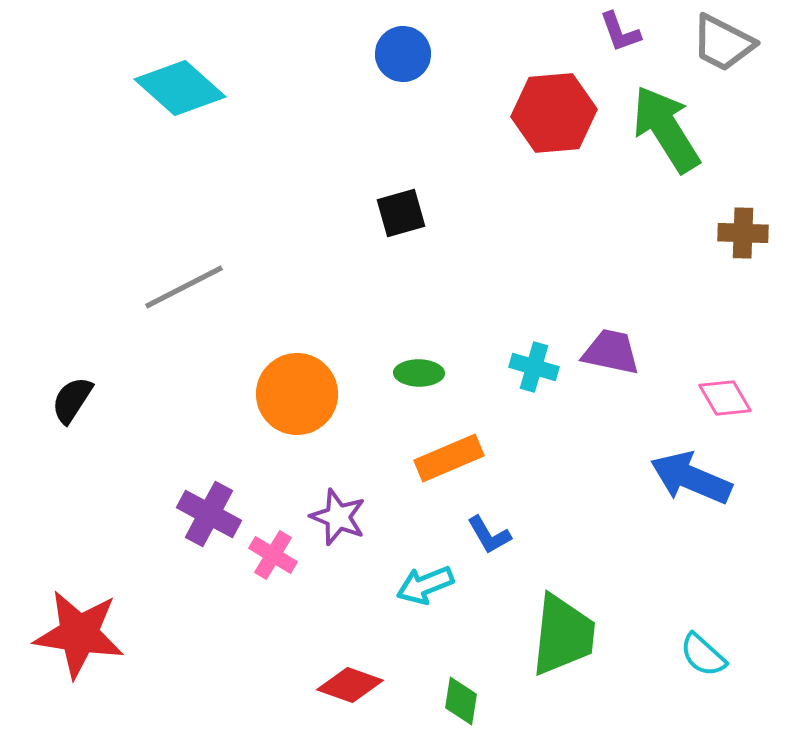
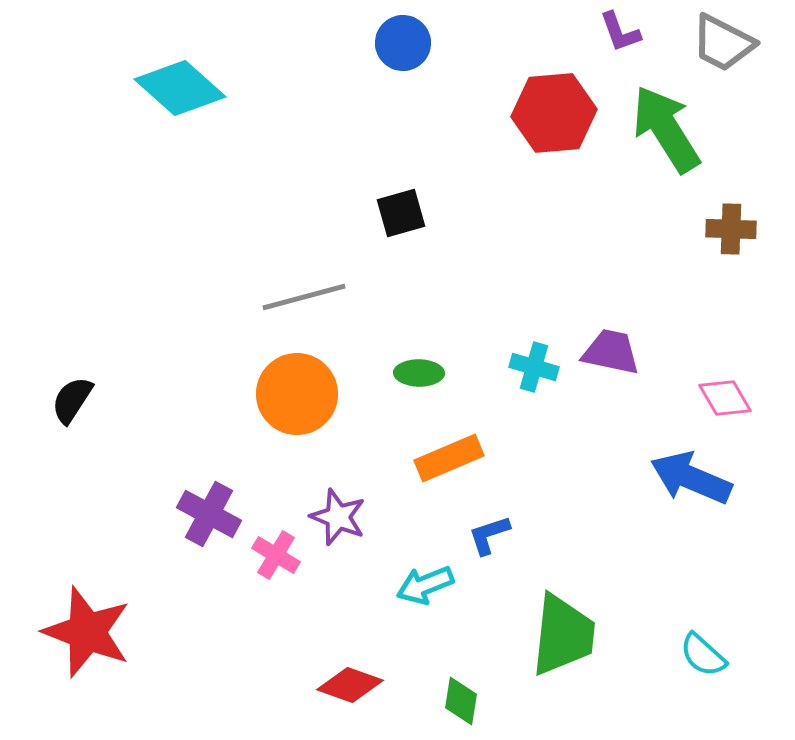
blue circle: moved 11 px up
brown cross: moved 12 px left, 4 px up
gray line: moved 120 px right, 10 px down; rotated 12 degrees clockwise
blue L-shape: rotated 102 degrees clockwise
pink cross: moved 3 px right
red star: moved 8 px right, 2 px up; rotated 12 degrees clockwise
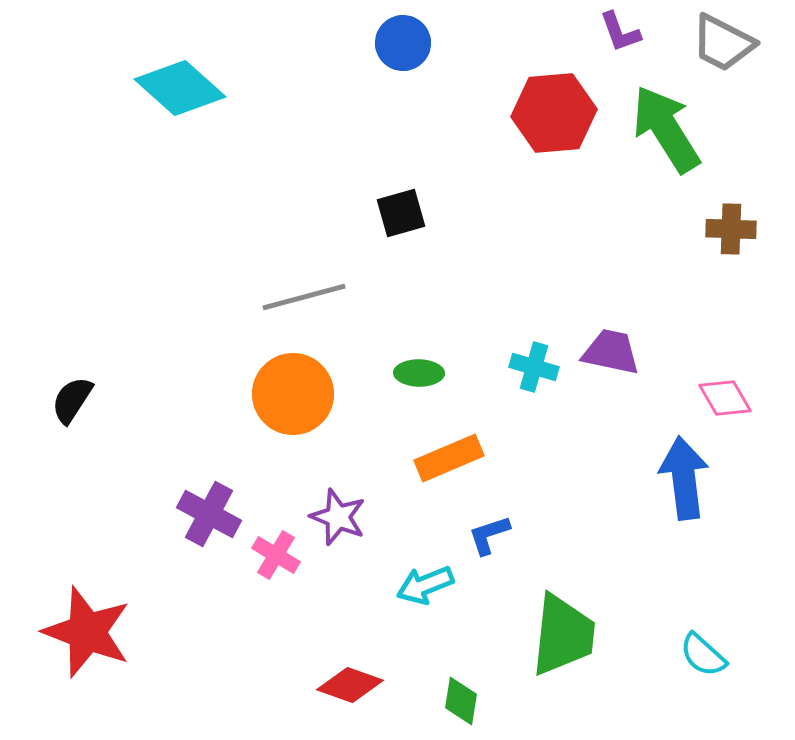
orange circle: moved 4 px left
blue arrow: moved 7 px left; rotated 60 degrees clockwise
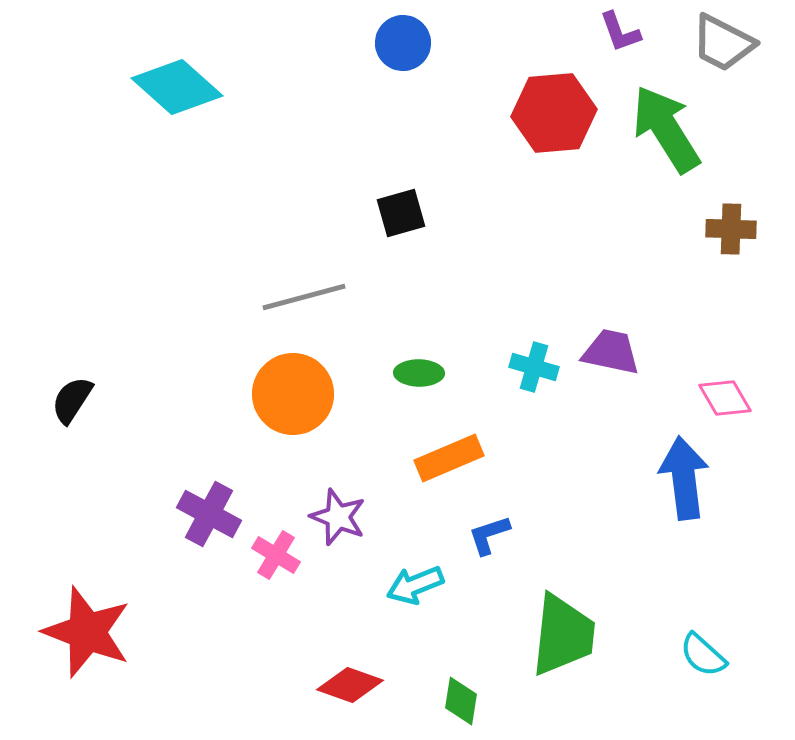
cyan diamond: moved 3 px left, 1 px up
cyan arrow: moved 10 px left
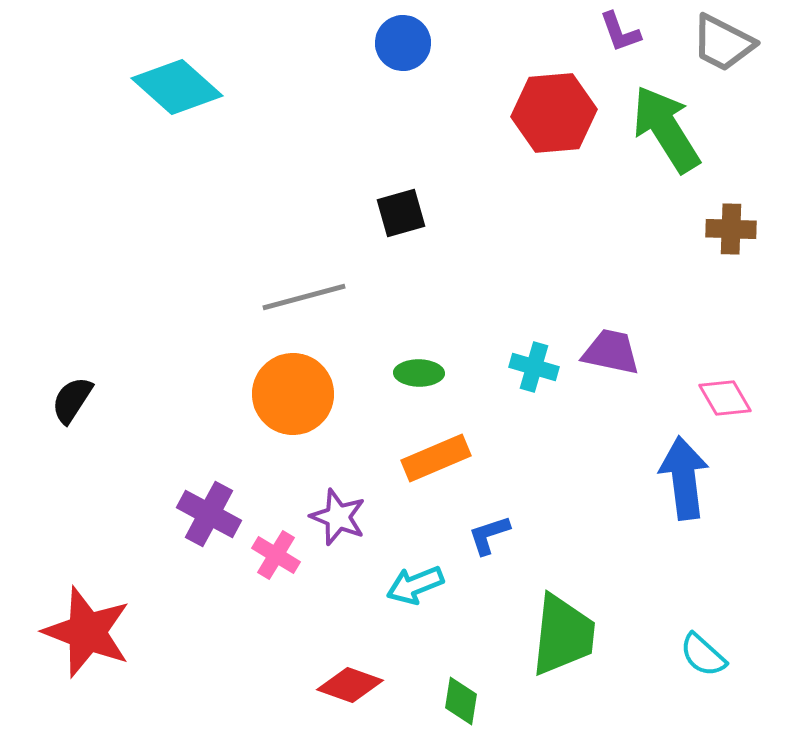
orange rectangle: moved 13 px left
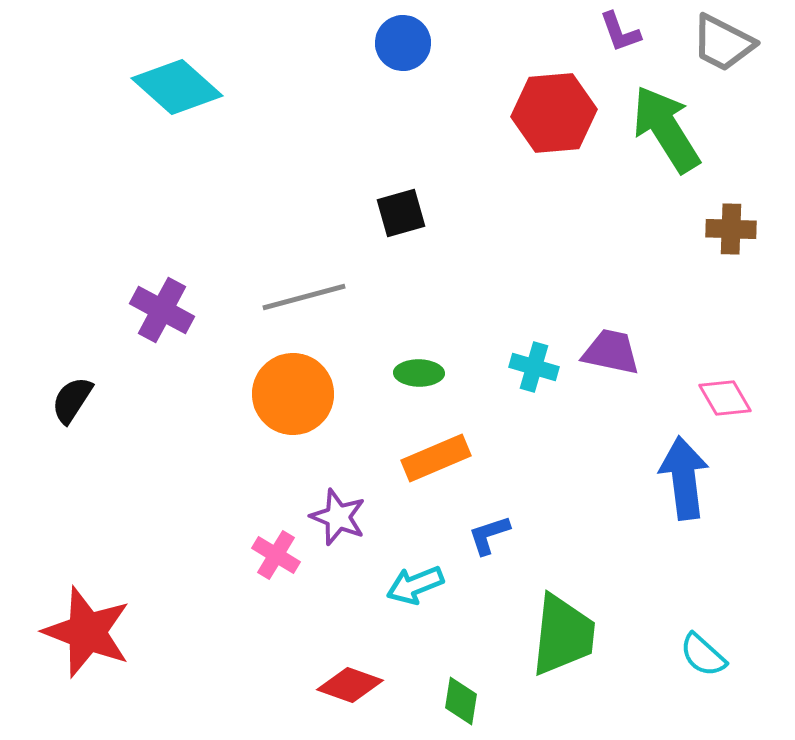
purple cross: moved 47 px left, 204 px up
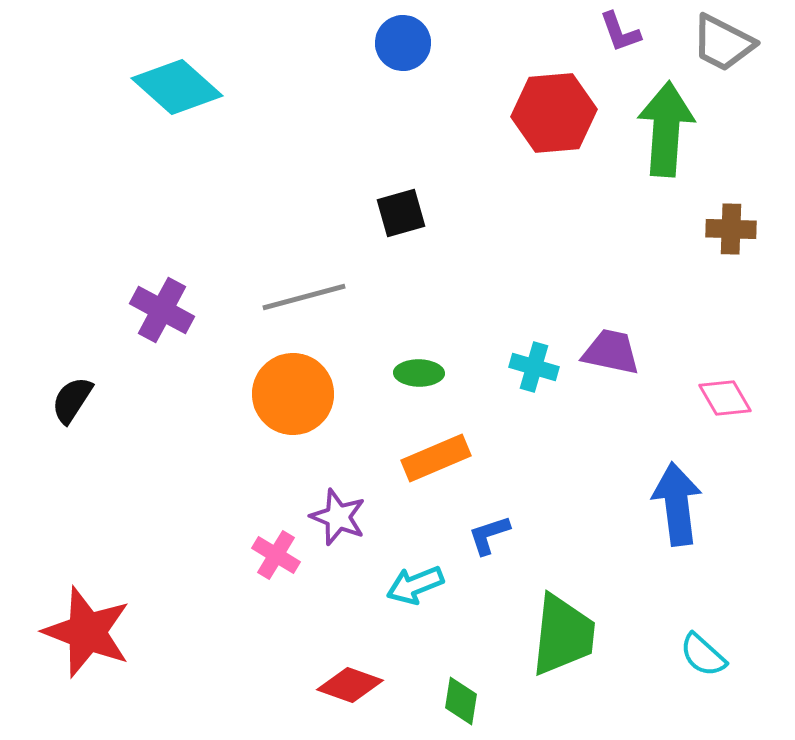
green arrow: rotated 36 degrees clockwise
blue arrow: moved 7 px left, 26 px down
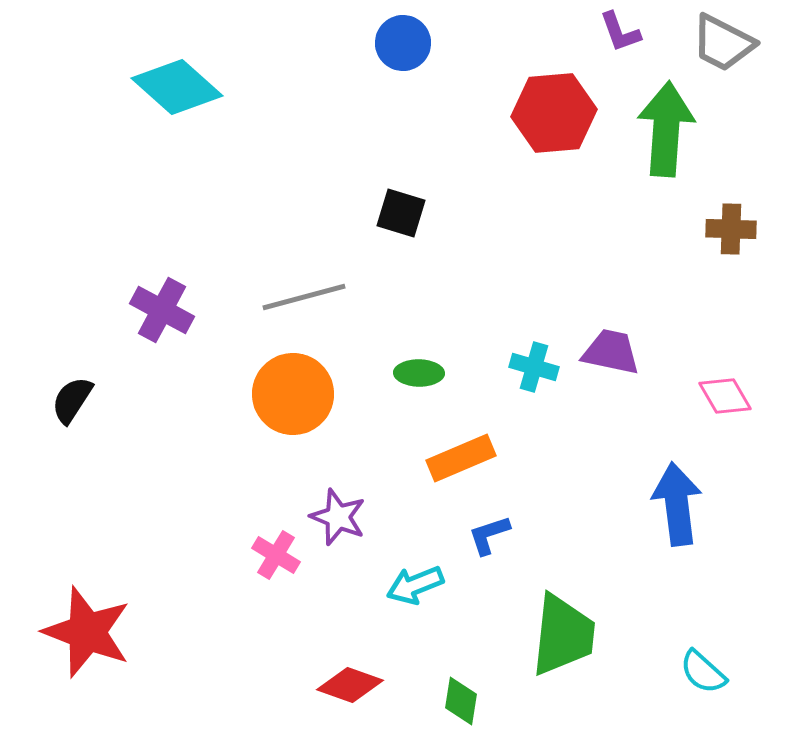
black square: rotated 33 degrees clockwise
pink diamond: moved 2 px up
orange rectangle: moved 25 px right
cyan semicircle: moved 17 px down
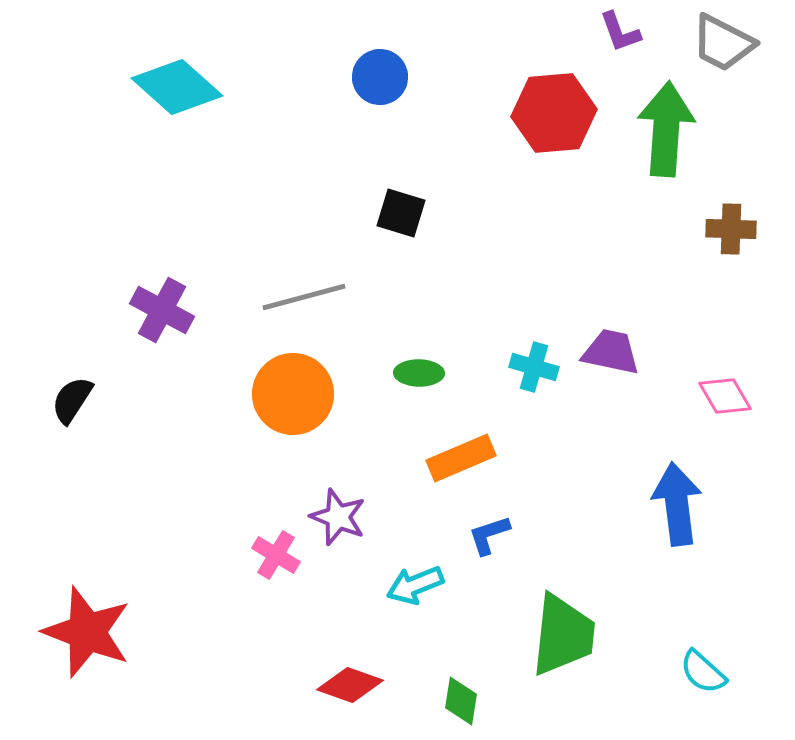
blue circle: moved 23 px left, 34 px down
